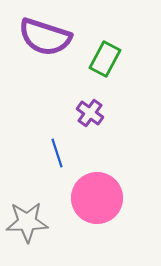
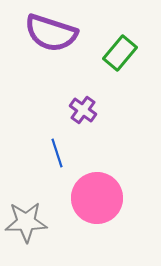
purple semicircle: moved 6 px right, 4 px up
green rectangle: moved 15 px right, 6 px up; rotated 12 degrees clockwise
purple cross: moved 7 px left, 3 px up
gray star: moved 1 px left
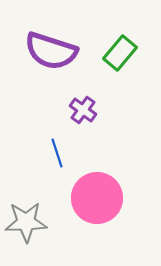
purple semicircle: moved 18 px down
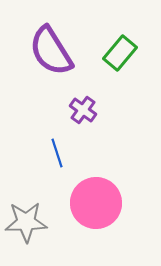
purple semicircle: rotated 40 degrees clockwise
pink circle: moved 1 px left, 5 px down
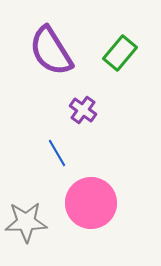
blue line: rotated 12 degrees counterclockwise
pink circle: moved 5 px left
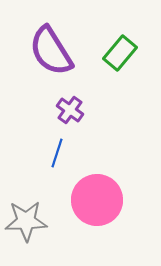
purple cross: moved 13 px left
blue line: rotated 48 degrees clockwise
pink circle: moved 6 px right, 3 px up
gray star: moved 1 px up
